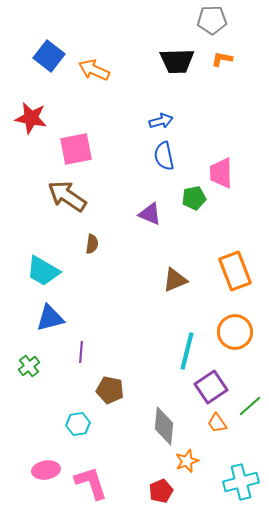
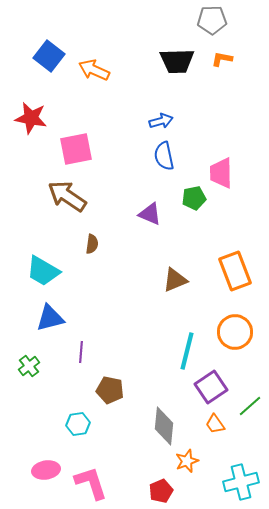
orange trapezoid: moved 2 px left, 1 px down
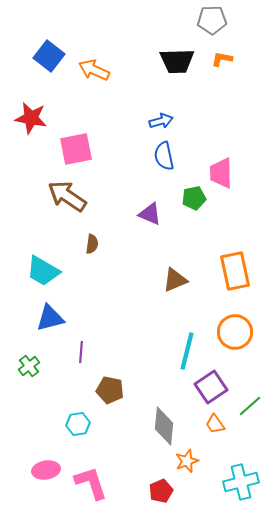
orange rectangle: rotated 9 degrees clockwise
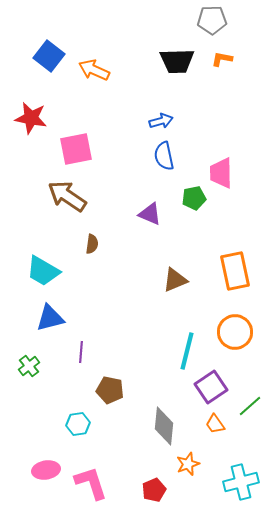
orange star: moved 1 px right, 3 px down
red pentagon: moved 7 px left, 1 px up
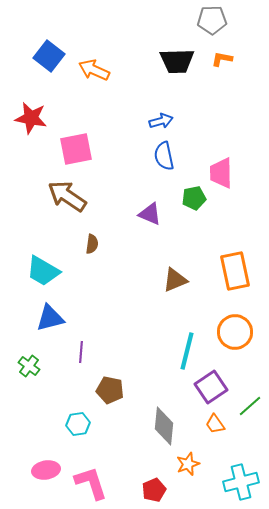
green cross: rotated 15 degrees counterclockwise
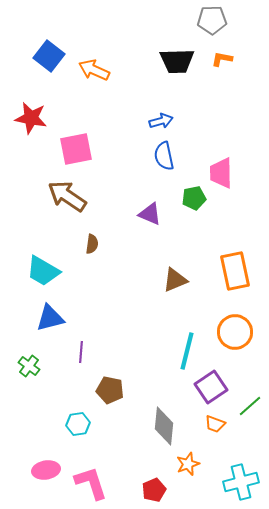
orange trapezoid: rotated 35 degrees counterclockwise
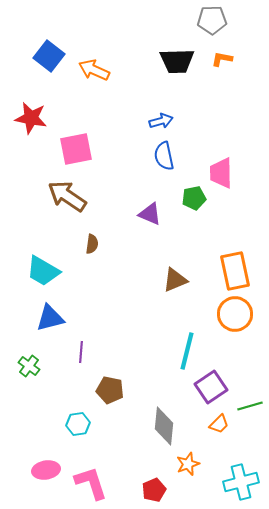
orange circle: moved 18 px up
green line: rotated 25 degrees clockwise
orange trapezoid: moved 4 px right; rotated 65 degrees counterclockwise
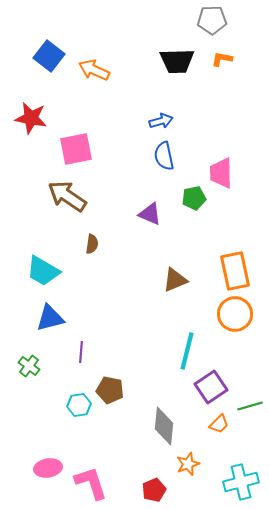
cyan hexagon: moved 1 px right, 19 px up
pink ellipse: moved 2 px right, 2 px up
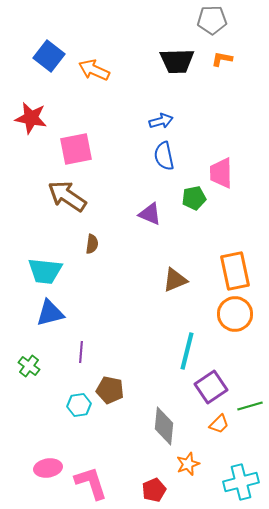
cyan trapezoid: moved 2 px right; rotated 24 degrees counterclockwise
blue triangle: moved 5 px up
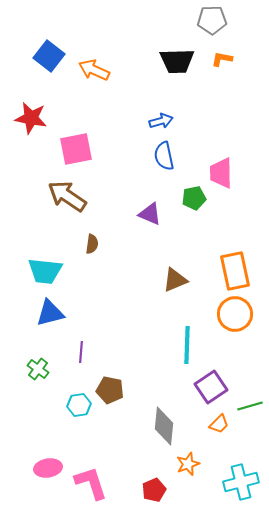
cyan line: moved 6 px up; rotated 12 degrees counterclockwise
green cross: moved 9 px right, 3 px down
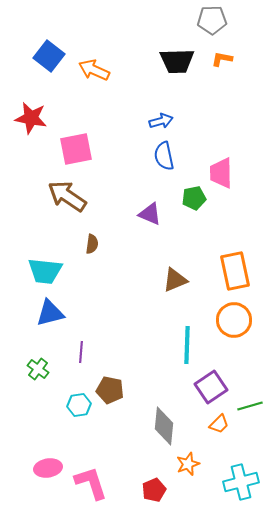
orange circle: moved 1 px left, 6 px down
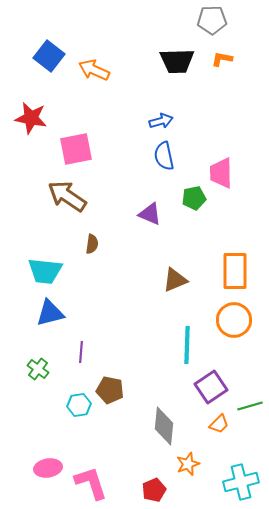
orange rectangle: rotated 12 degrees clockwise
